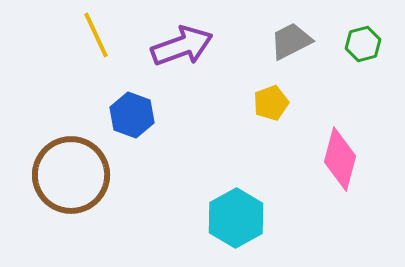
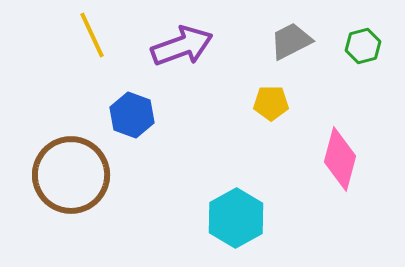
yellow line: moved 4 px left
green hexagon: moved 2 px down
yellow pentagon: rotated 20 degrees clockwise
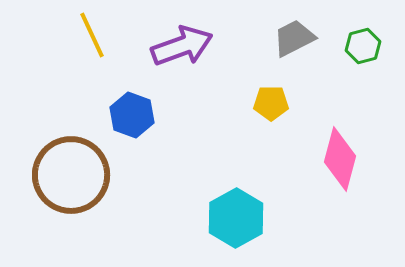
gray trapezoid: moved 3 px right, 3 px up
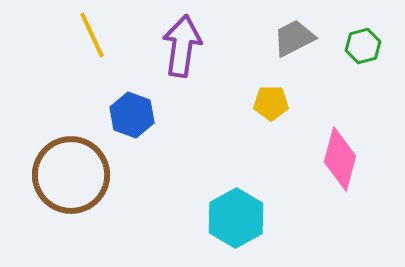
purple arrow: rotated 62 degrees counterclockwise
